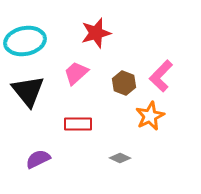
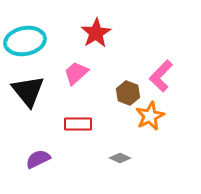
red star: rotated 16 degrees counterclockwise
brown hexagon: moved 4 px right, 10 px down
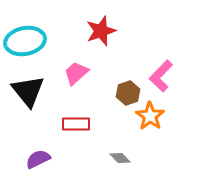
red star: moved 5 px right, 2 px up; rotated 12 degrees clockwise
brown hexagon: rotated 20 degrees clockwise
orange star: rotated 12 degrees counterclockwise
red rectangle: moved 2 px left
gray diamond: rotated 20 degrees clockwise
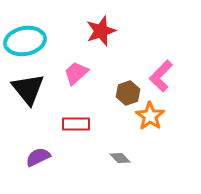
black triangle: moved 2 px up
purple semicircle: moved 2 px up
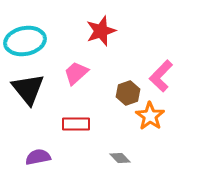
purple semicircle: rotated 15 degrees clockwise
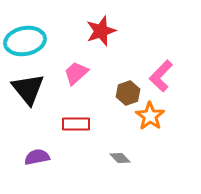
purple semicircle: moved 1 px left
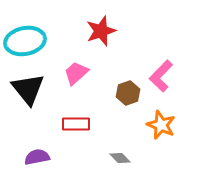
orange star: moved 11 px right, 9 px down; rotated 12 degrees counterclockwise
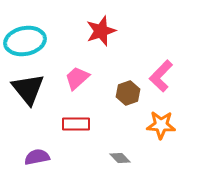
pink trapezoid: moved 1 px right, 5 px down
orange star: rotated 20 degrees counterclockwise
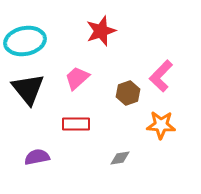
gray diamond: rotated 55 degrees counterclockwise
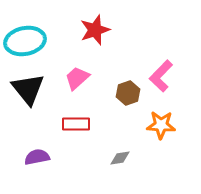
red star: moved 6 px left, 1 px up
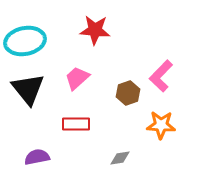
red star: rotated 24 degrees clockwise
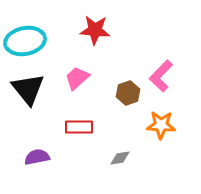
red rectangle: moved 3 px right, 3 px down
